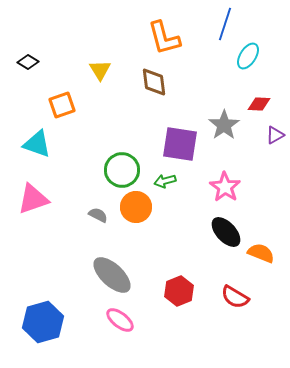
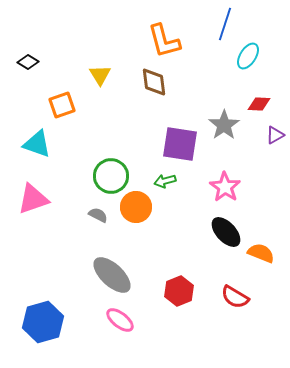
orange L-shape: moved 3 px down
yellow triangle: moved 5 px down
green circle: moved 11 px left, 6 px down
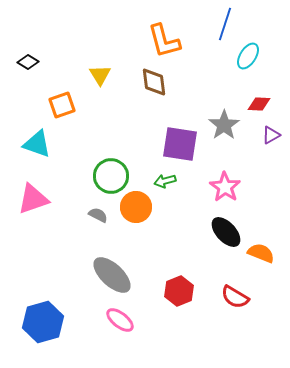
purple triangle: moved 4 px left
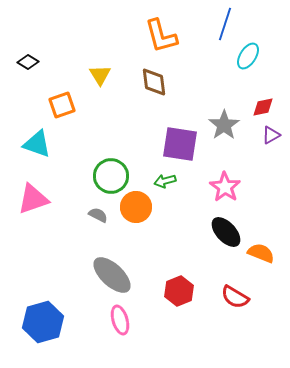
orange L-shape: moved 3 px left, 5 px up
red diamond: moved 4 px right, 3 px down; rotated 15 degrees counterclockwise
pink ellipse: rotated 36 degrees clockwise
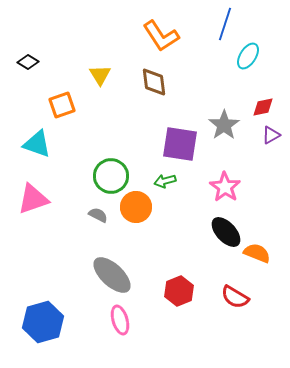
orange L-shape: rotated 18 degrees counterclockwise
orange semicircle: moved 4 px left
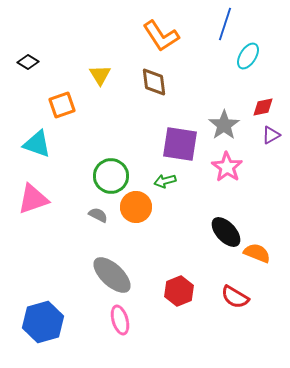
pink star: moved 2 px right, 20 px up
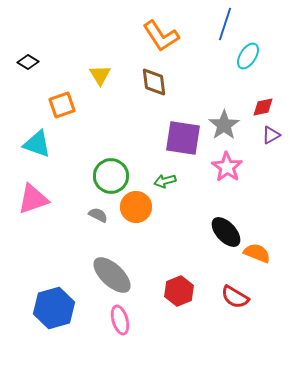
purple square: moved 3 px right, 6 px up
blue hexagon: moved 11 px right, 14 px up
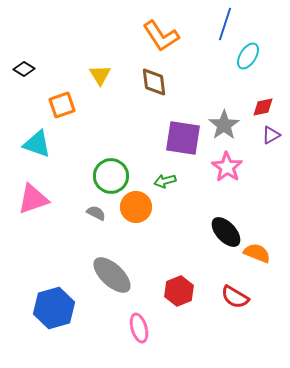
black diamond: moved 4 px left, 7 px down
gray semicircle: moved 2 px left, 2 px up
pink ellipse: moved 19 px right, 8 px down
